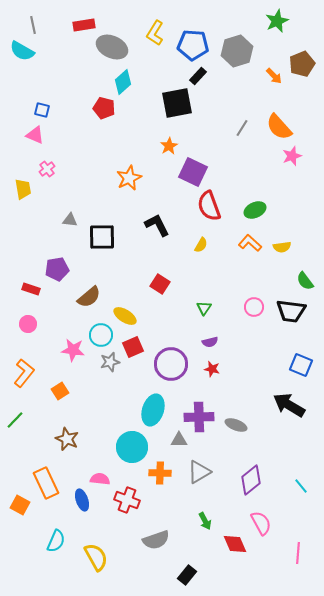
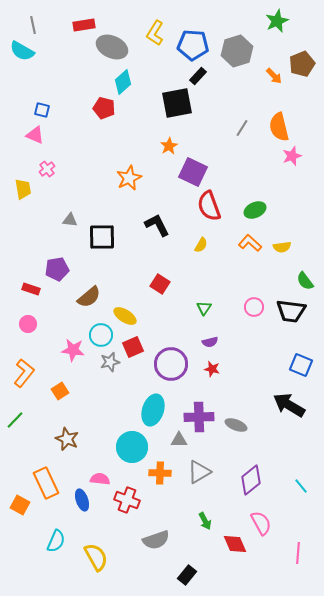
orange semicircle at (279, 127): rotated 28 degrees clockwise
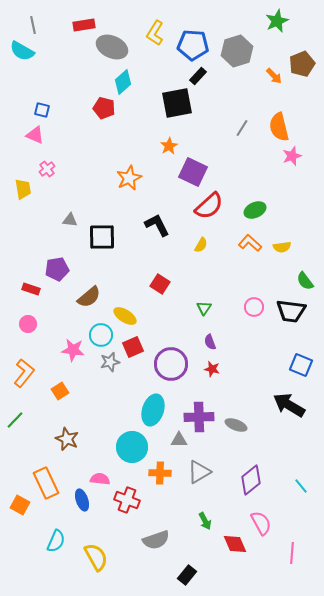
red semicircle at (209, 206): rotated 112 degrees counterclockwise
purple semicircle at (210, 342): rotated 84 degrees clockwise
pink line at (298, 553): moved 6 px left
